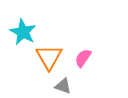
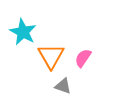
orange triangle: moved 2 px right, 1 px up
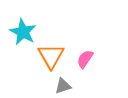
pink semicircle: moved 2 px right, 1 px down
gray triangle: rotated 36 degrees counterclockwise
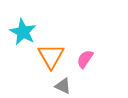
gray triangle: rotated 42 degrees clockwise
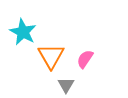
gray triangle: moved 3 px right, 1 px up; rotated 36 degrees clockwise
